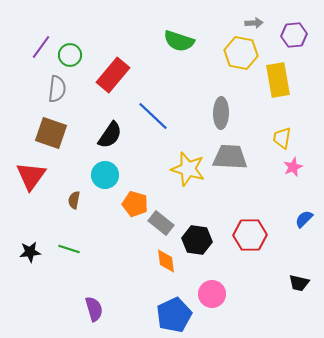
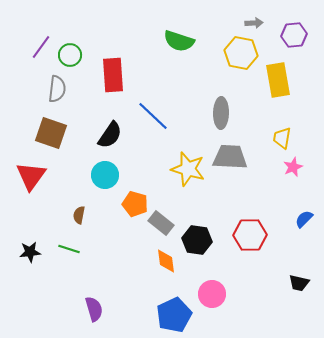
red rectangle: rotated 44 degrees counterclockwise
brown semicircle: moved 5 px right, 15 px down
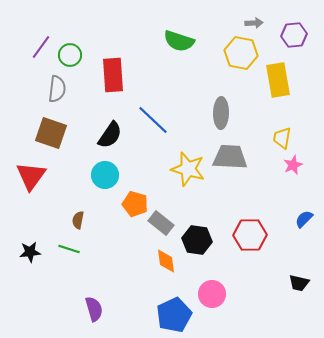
blue line: moved 4 px down
pink star: moved 2 px up
brown semicircle: moved 1 px left, 5 px down
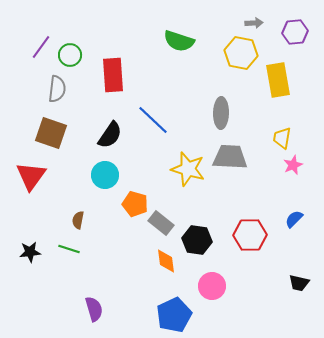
purple hexagon: moved 1 px right, 3 px up
blue semicircle: moved 10 px left
pink circle: moved 8 px up
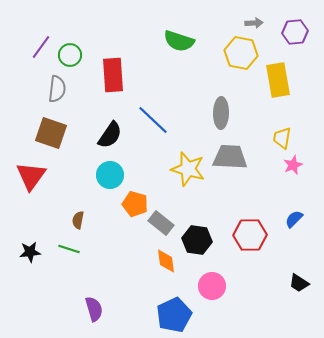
cyan circle: moved 5 px right
black trapezoid: rotated 20 degrees clockwise
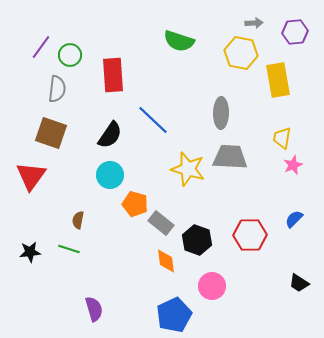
black hexagon: rotated 12 degrees clockwise
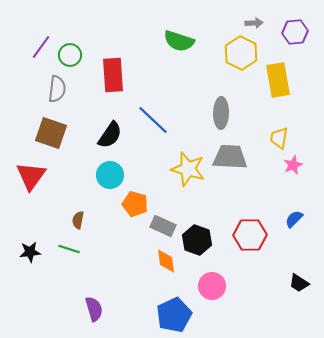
yellow hexagon: rotated 16 degrees clockwise
yellow trapezoid: moved 3 px left
gray rectangle: moved 2 px right, 3 px down; rotated 15 degrees counterclockwise
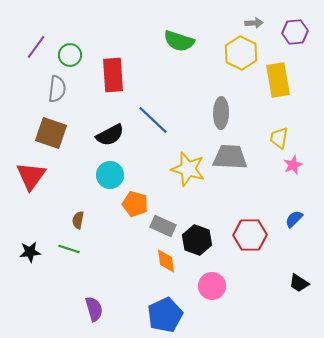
purple line: moved 5 px left
black semicircle: rotated 28 degrees clockwise
blue pentagon: moved 9 px left
